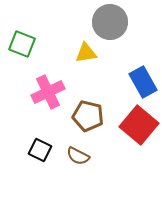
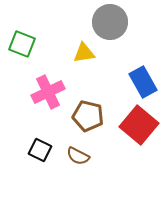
yellow triangle: moved 2 px left
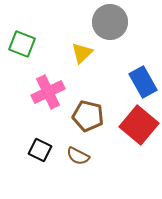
yellow triangle: moved 2 px left; rotated 35 degrees counterclockwise
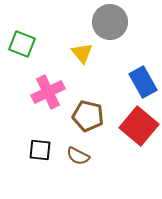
yellow triangle: rotated 25 degrees counterclockwise
red square: moved 1 px down
black square: rotated 20 degrees counterclockwise
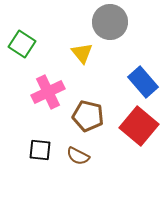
green square: rotated 12 degrees clockwise
blue rectangle: rotated 12 degrees counterclockwise
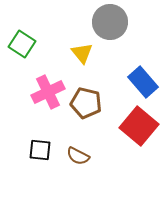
brown pentagon: moved 2 px left, 13 px up
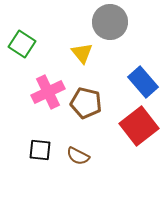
red square: rotated 12 degrees clockwise
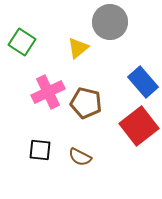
green square: moved 2 px up
yellow triangle: moved 4 px left, 5 px up; rotated 30 degrees clockwise
brown semicircle: moved 2 px right, 1 px down
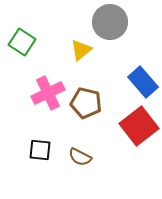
yellow triangle: moved 3 px right, 2 px down
pink cross: moved 1 px down
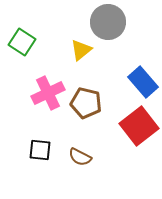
gray circle: moved 2 px left
